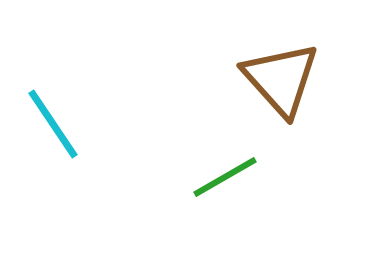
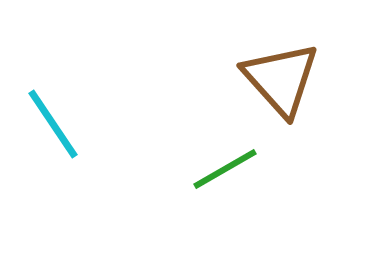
green line: moved 8 px up
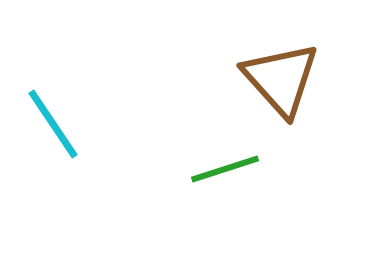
green line: rotated 12 degrees clockwise
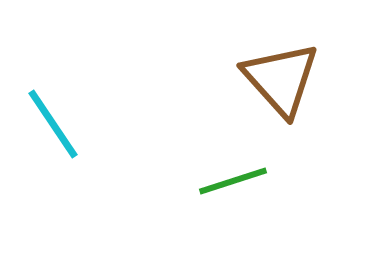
green line: moved 8 px right, 12 px down
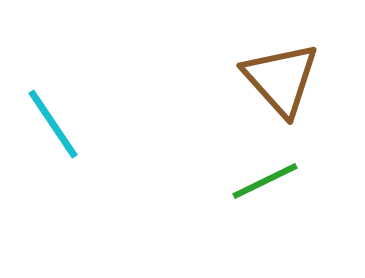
green line: moved 32 px right; rotated 8 degrees counterclockwise
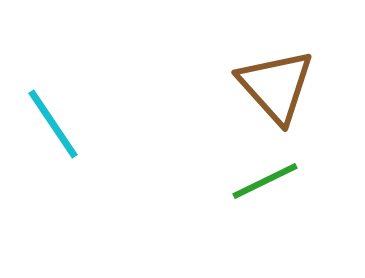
brown triangle: moved 5 px left, 7 px down
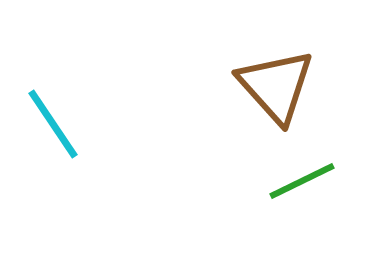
green line: moved 37 px right
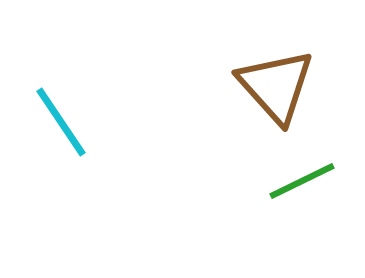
cyan line: moved 8 px right, 2 px up
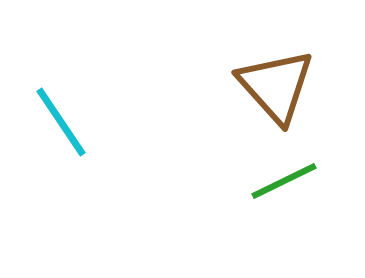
green line: moved 18 px left
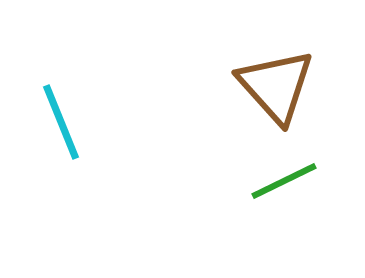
cyan line: rotated 12 degrees clockwise
